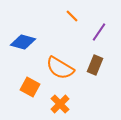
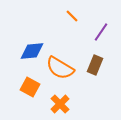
purple line: moved 2 px right
blue diamond: moved 9 px right, 9 px down; rotated 20 degrees counterclockwise
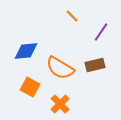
blue diamond: moved 6 px left
brown rectangle: rotated 54 degrees clockwise
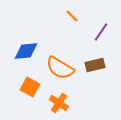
orange cross: moved 1 px left, 1 px up; rotated 12 degrees counterclockwise
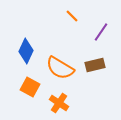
blue diamond: rotated 60 degrees counterclockwise
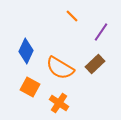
brown rectangle: moved 1 px up; rotated 30 degrees counterclockwise
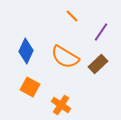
brown rectangle: moved 3 px right
orange semicircle: moved 5 px right, 11 px up
orange cross: moved 2 px right, 2 px down
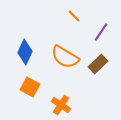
orange line: moved 2 px right
blue diamond: moved 1 px left, 1 px down
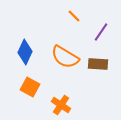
brown rectangle: rotated 48 degrees clockwise
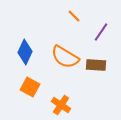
brown rectangle: moved 2 px left, 1 px down
